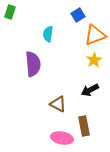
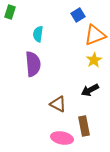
cyan semicircle: moved 10 px left
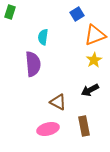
blue square: moved 1 px left, 1 px up
cyan semicircle: moved 5 px right, 3 px down
brown triangle: moved 2 px up
pink ellipse: moved 14 px left, 9 px up; rotated 25 degrees counterclockwise
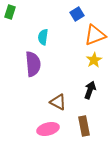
black arrow: rotated 138 degrees clockwise
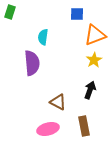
blue square: rotated 32 degrees clockwise
purple semicircle: moved 1 px left, 1 px up
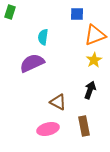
purple semicircle: rotated 110 degrees counterclockwise
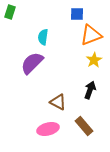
orange triangle: moved 4 px left
purple semicircle: rotated 20 degrees counterclockwise
brown rectangle: rotated 30 degrees counterclockwise
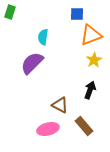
brown triangle: moved 2 px right, 3 px down
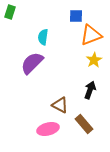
blue square: moved 1 px left, 2 px down
brown rectangle: moved 2 px up
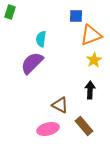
cyan semicircle: moved 2 px left, 2 px down
black arrow: rotated 18 degrees counterclockwise
brown rectangle: moved 2 px down
